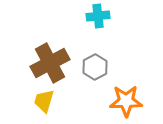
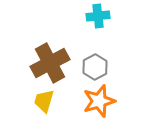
orange star: moved 27 px left; rotated 16 degrees counterclockwise
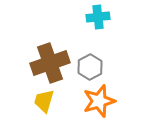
cyan cross: moved 1 px down
brown cross: rotated 9 degrees clockwise
gray hexagon: moved 5 px left
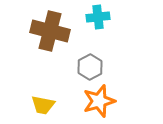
brown cross: moved 32 px up; rotated 33 degrees clockwise
yellow trapezoid: moved 1 px left, 4 px down; rotated 95 degrees counterclockwise
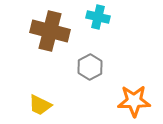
cyan cross: rotated 20 degrees clockwise
orange star: moved 35 px right; rotated 16 degrees clockwise
yellow trapezoid: moved 3 px left; rotated 15 degrees clockwise
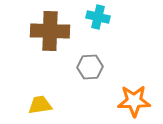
brown cross: rotated 12 degrees counterclockwise
gray hexagon: rotated 25 degrees clockwise
yellow trapezoid: rotated 145 degrees clockwise
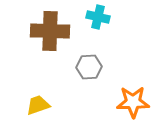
gray hexagon: moved 1 px left
orange star: moved 1 px left, 1 px down
yellow trapezoid: moved 2 px left; rotated 10 degrees counterclockwise
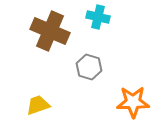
brown cross: rotated 21 degrees clockwise
gray hexagon: rotated 20 degrees clockwise
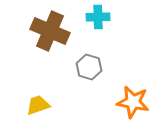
cyan cross: rotated 15 degrees counterclockwise
orange star: rotated 12 degrees clockwise
